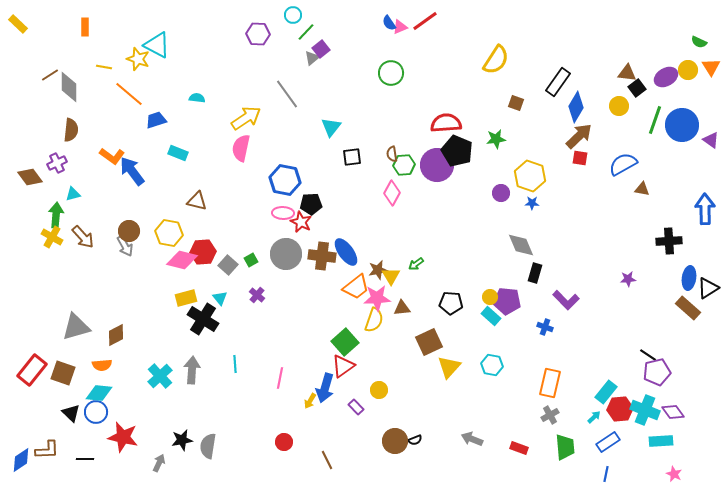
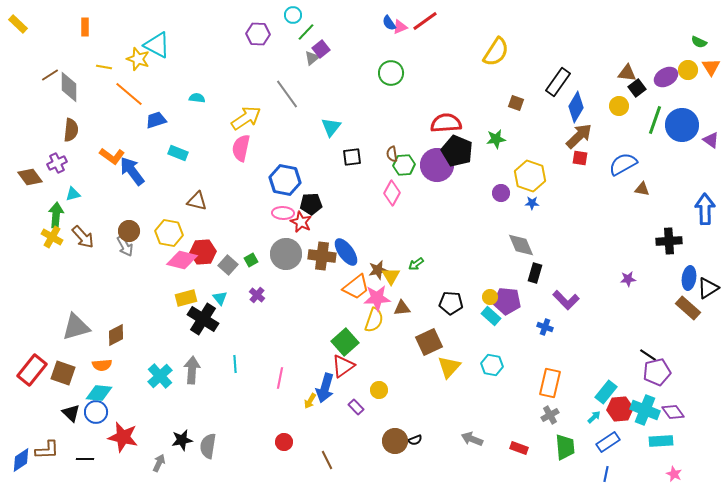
yellow semicircle at (496, 60): moved 8 px up
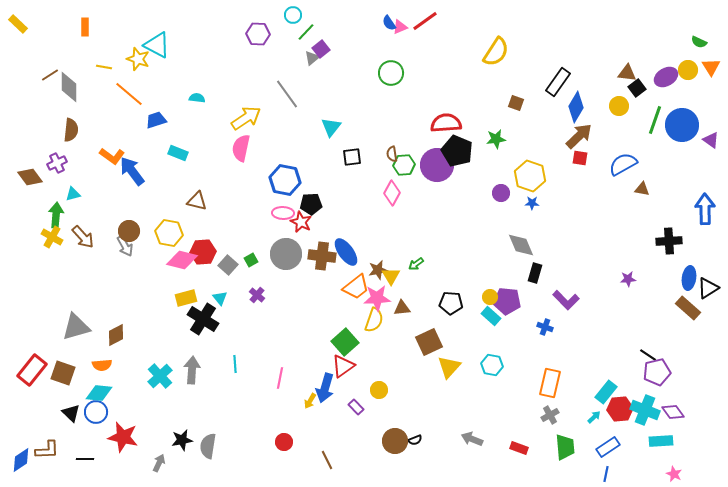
blue rectangle at (608, 442): moved 5 px down
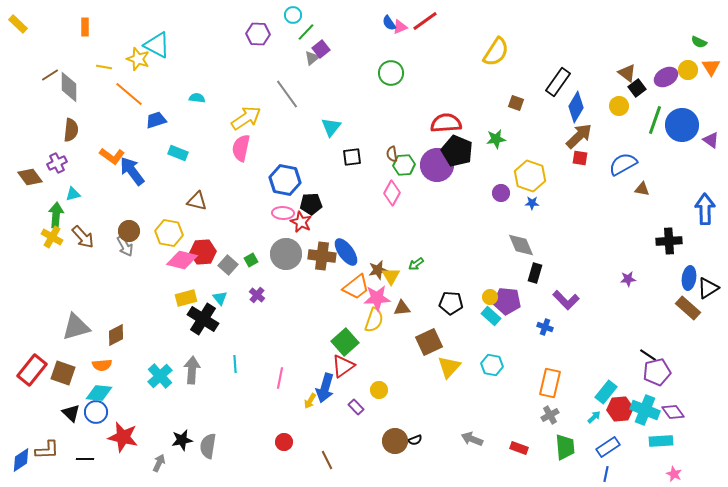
brown triangle at (627, 73): rotated 30 degrees clockwise
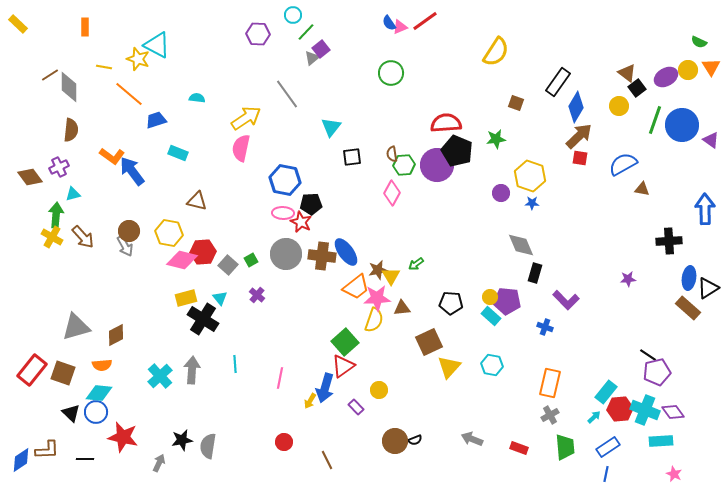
purple cross at (57, 163): moved 2 px right, 4 px down
